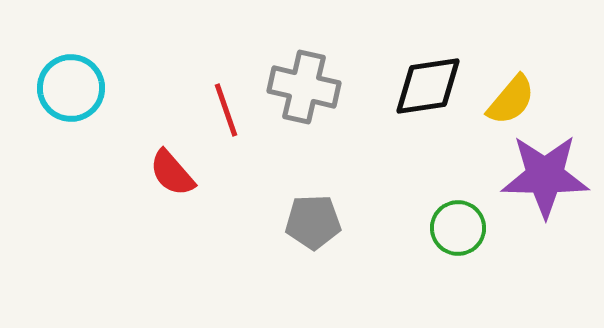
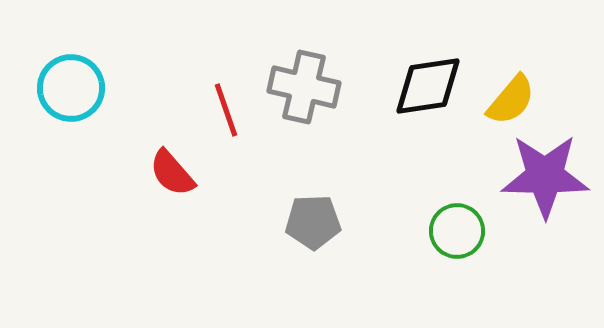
green circle: moved 1 px left, 3 px down
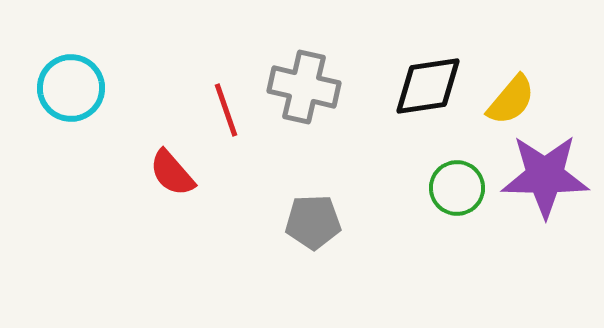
green circle: moved 43 px up
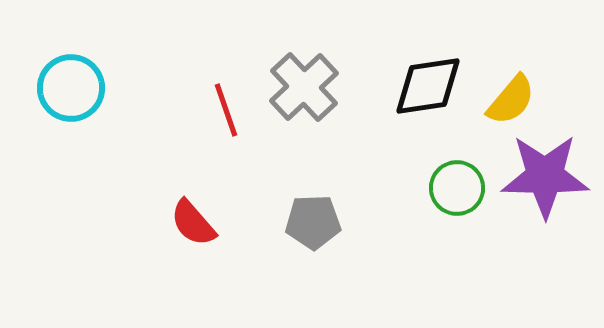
gray cross: rotated 34 degrees clockwise
red semicircle: moved 21 px right, 50 px down
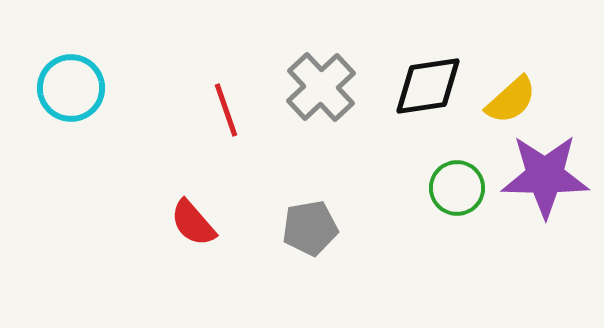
gray cross: moved 17 px right
yellow semicircle: rotated 8 degrees clockwise
gray pentagon: moved 3 px left, 6 px down; rotated 8 degrees counterclockwise
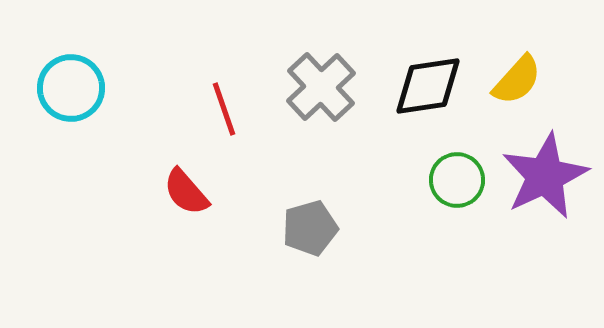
yellow semicircle: moved 6 px right, 20 px up; rotated 6 degrees counterclockwise
red line: moved 2 px left, 1 px up
purple star: rotated 26 degrees counterclockwise
green circle: moved 8 px up
red semicircle: moved 7 px left, 31 px up
gray pentagon: rotated 6 degrees counterclockwise
